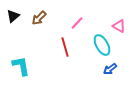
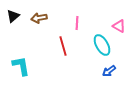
brown arrow: rotated 35 degrees clockwise
pink line: rotated 40 degrees counterclockwise
red line: moved 2 px left, 1 px up
blue arrow: moved 1 px left, 2 px down
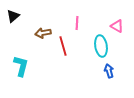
brown arrow: moved 4 px right, 15 px down
pink triangle: moved 2 px left
cyan ellipse: moved 1 px left, 1 px down; rotated 20 degrees clockwise
cyan L-shape: rotated 25 degrees clockwise
blue arrow: rotated 112 degrees clockwise
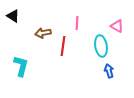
black triangle: rotated 48 degrees counterclockwise
red line: rotated 24 degrees clockwise
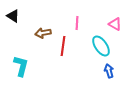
pink triangle: moved 2 px left, 2 px up
cyan ellipse: rotated 25 degrees counterclockwise
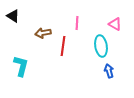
cyan ellipse: rotated 25 degrees clockwise
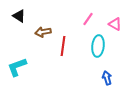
black triangle: moved 6 px right
pink line: moved 11 px right, 4 px up; rotated 32 degrees clockwise
brown arrow: moved 1 px up
cyan ellipse: moved 3 px left; rotated 15 degrees clockwise
cyan L-shape: moved 4 px left, 1 px down; rotated 125 degrees counterclockwise
blue arrow: moved 2 px left, 7 px down
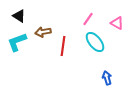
pink triangle: moved 2 px right, 1 px up
cyan ellipse: moved 3 px left, 4 px up; rotated 45 degrees counterclockwise
cyan L-shape: moved 25 px up
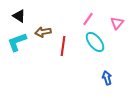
pink triangle: rotated 40 degrees clockwise
